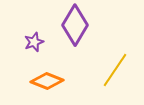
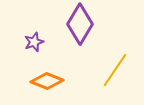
purple diamond: moved 5 px right, 1 px up
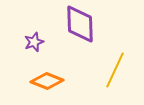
purple diamond: rotated 33 degrees counterclockwise
yellow line: rotated 9 degrees counterclockwise
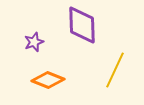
purple diamond: moved 2 px right, 1 px down
orange diamond: moved 1 px right, 1 px up
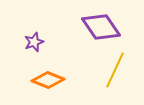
purple diamond: moved 19 px right, 2 px down; rotated 33 degrees counterclockwise
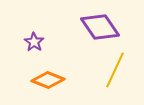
purple diamond: moved 1 px left
purple star: rotated 18 degrees counterclockwise
